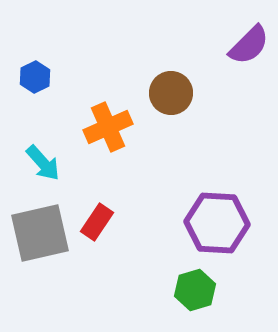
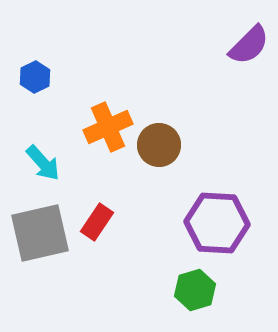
brown circle: moved 12 px left, 52 px down
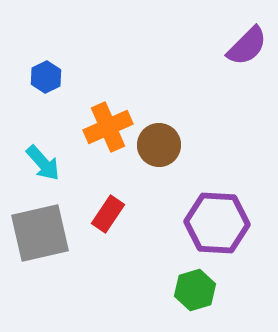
purple semicircle: moved 2 px left, 1 px down
blue hexagon: moved 11 px right
red rectangle: moved 11 px right, 8 px up
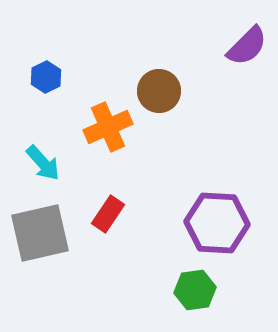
brown circle: moved 54 px up
green hexagon: rotated 9 degrees clockwise
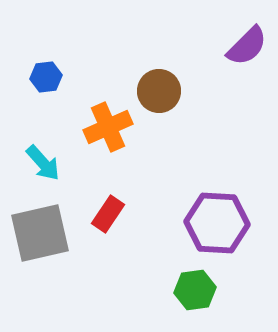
blue hexagon: rotated 20 degrees clockwise
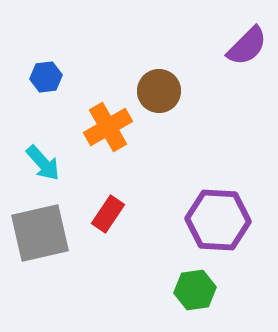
orange cross: rotated 6 degrees counterclockwise
purple hexagon: moved 1 px right, 3 px up
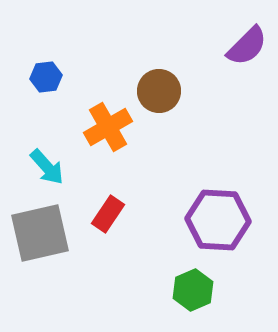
cyan arrow: moved 4 px right, 4 px down
green hexagon: moved 2 px left; rotated 15 degrees counterclockwise
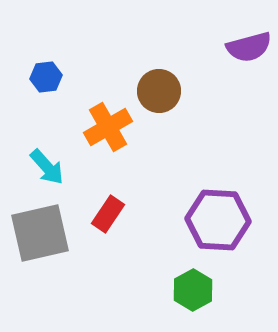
purple semicircle: moved 2 px right, 1 px down; rotated 30 degrees clockwise
green hexagon: rotated 6 degrees counterclockwise
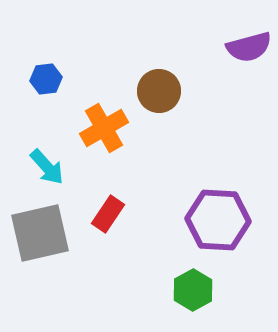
blue hexagon: moved 2 px down
orange cross: moved 4 px left, 1 px down
